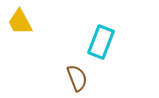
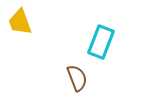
yellow trapezoid: rotated 8 degrees clockwise
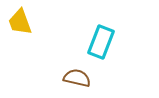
brown semicircle: rotated 56 degrees counterclockwise
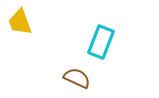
brown semicircle: rotated 12 degrees clockwise
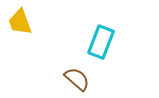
brown semicircle: moved 1 px down; rotated 16 degrees clockwise
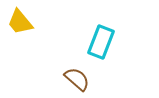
yellow trapezoid: rotated 20 degrees counterclockwise
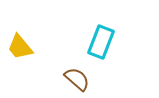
yellow trapezoid: moved 25 px down
